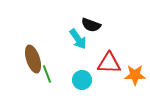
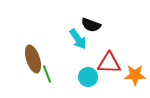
cyan circle: moved 6 px right, 3 px up
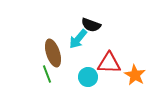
cyan arrow: rotated 75 degrees clockwise
brown ellipse: moved 20 px right, 6 px up
orange star: rotated 30 degrees clockwise
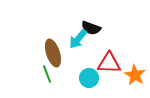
black semicircle: moved 3 px down
cyan circle: moved 1 px right, 1 px down
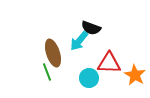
cyan arrow: moved 1 px right, 2 px down
green line: moved 2 px up
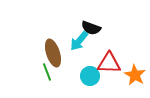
cyan circle: moved 1 px right, 2 px up
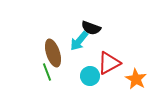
red triangle: rotated 30 degrees counterclockwise
orange star: moved 1 px right, 4 px down
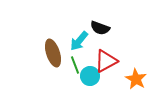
black semicircle: moved 9 px right
red triangle: moved 3 px left, 2 px up
green line: moved 28 px right, 7 px up
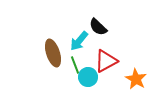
black semicircle: moved 2 px left, 1 px up; rotated 24 degrees clockwise
cyan circle: moved 2 px left, 1 px down
